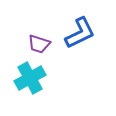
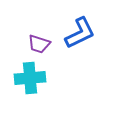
cyan cross: rotated 24 degrees clockwise
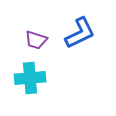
purple trapezoid: moved 3 px left, 4 px up
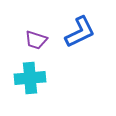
blue L-shape: moved 1 px up
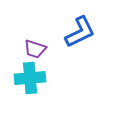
purple trapezoid: moved 1 px left, 9 px down
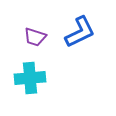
purple trapezoid: moved 12 px up
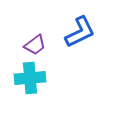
purple trapezoid: moved 8 px down; rotated 55 degrees counterclockwise
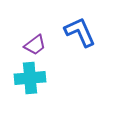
blue L-shape: rotated 88 degrees counterclockwise
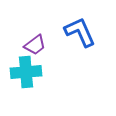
cyan cross: moved 4 px left, 6 px up
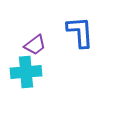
blue L-shape: rotated 20 degrees clockwise
